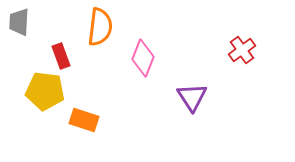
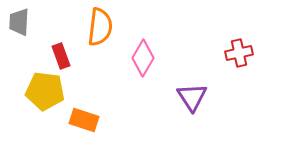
red cross: moved 3 px left, 3 px down; rotated 24 degrees clockwise
pink diamond: rotated 9 degrees clockwise
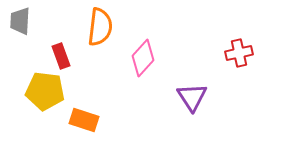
gray trapezoid: moved 1 px right, 1 px up
pink diamond: rotated 12 degrees clockwise
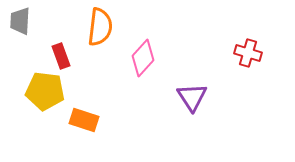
red cross: moved 9 px right; rotated 28 degrees clockwise
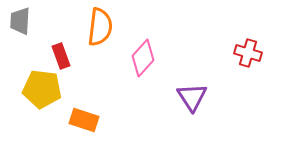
yellow pentagon: moved 3 px left, 2 px up
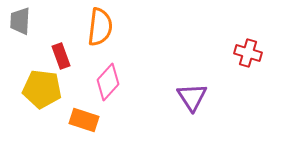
pink diamond: moved 35 px left, 24 px down
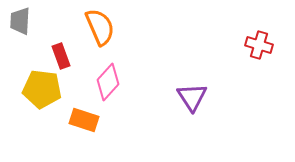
orange semicircle: rotated 30 degrees counterclockwise
red cross: moved 11 px right, 8 px up
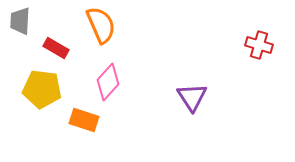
orange semicircle: moved 1 px right, 2 px up
red rectangle: moved 5 px left, 8 px up; rotated 40 degrees counterclockwise
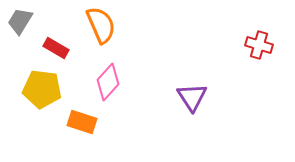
gray trapezoid: rotated 28 degrees clockwise
orange rectangle: moved 2 px left, 2 px down
